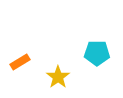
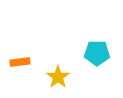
orange rectangle: rotated 24 degrees clockwise
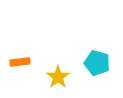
cyan pentagon: moved 10 px down; rotated 15 degrees clockwise
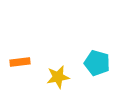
yellow star: rotated 25 degrees clockwise
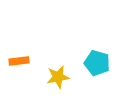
orange rectangle: moved 1 px left, 1 px up
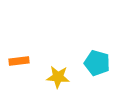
yellow star: rotated 15 degrees clockwise
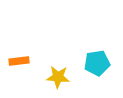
cyan pentagon: rotated 25 degrees counterclockwise
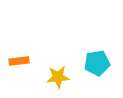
yellow star: rotated 10 degrees counterclockwise
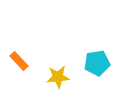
orange rectangle: rotated 54 degrees clockwise
